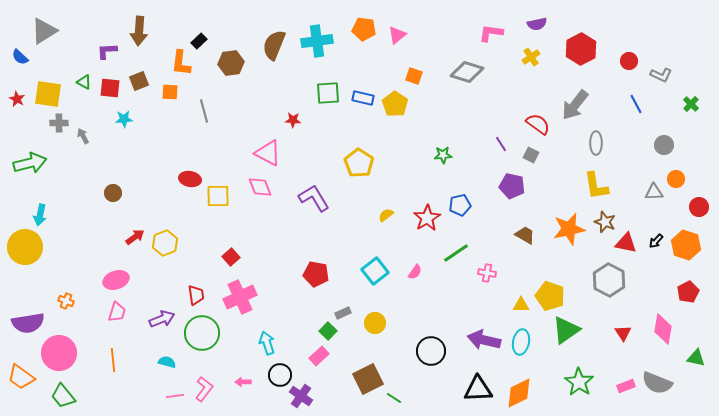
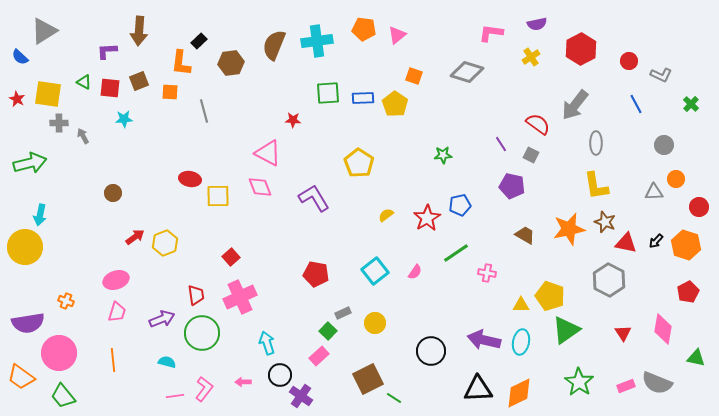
blue rectangle at (363, 98): rotated 15 degrees counterclockwise
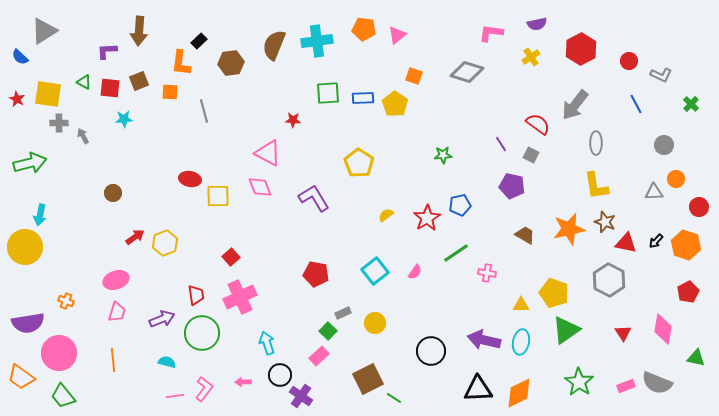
yellow pentagon at (550, 296): moved 4 px right, 3 px up
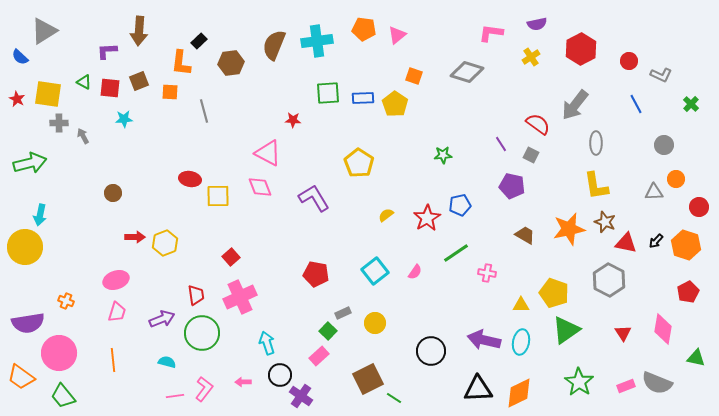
red arrow at (135, 237): rotated 36 degrees clockwise
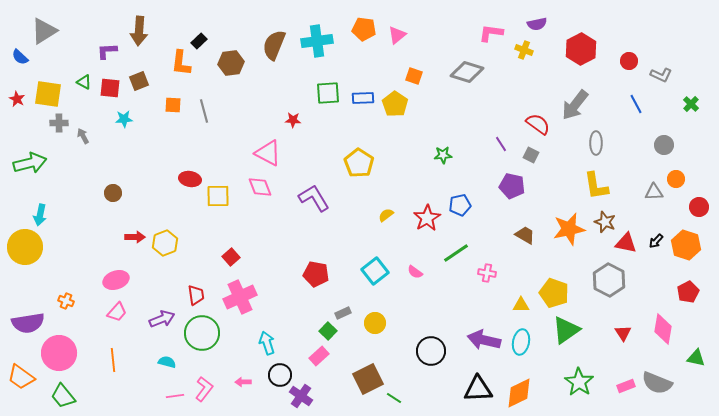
yellow cross at (531, 57): moved 7 px left, 7 px up; rotated 36 degrees counterclockwise
orange square at (170, 92): moved 3 px right, 13 px down
pink semicircle at (415, 272): rotated 91 degrees clockwise
pink trapezoid at (117, 312): rotated 25 degrees clockwise
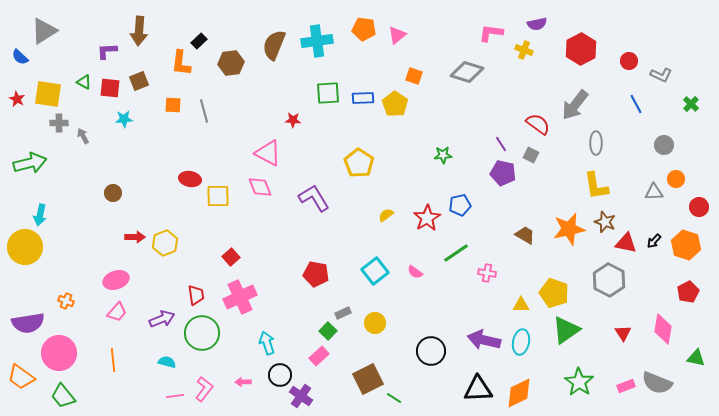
purple pentagon at (512, 186): moved 9 px left, 13 px up
black arrow at (656, 241): moved 2 px left
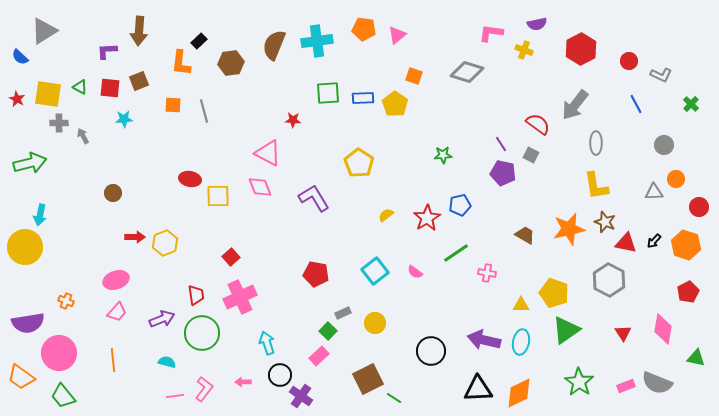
green triangle at (84, 82): moved 4 px left, 5 px down
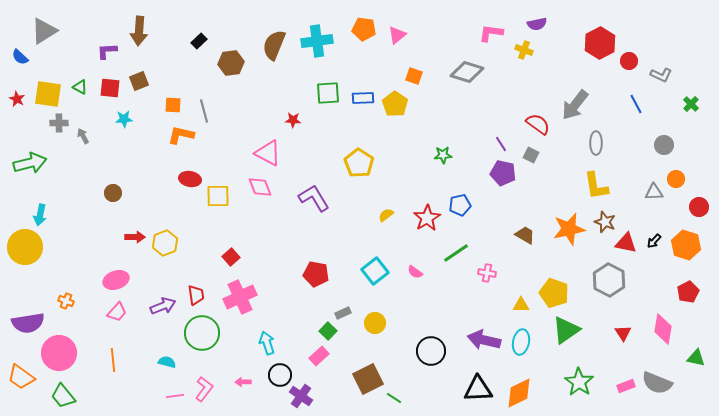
red hexagon at (581, 49): moved 19 px right, 6 px up
orange L-shape at (181, 63): moved 72 px down; rotated 96 degrees clockwise
purple arrow at (162, 319): moved 1 px right, 13 px up
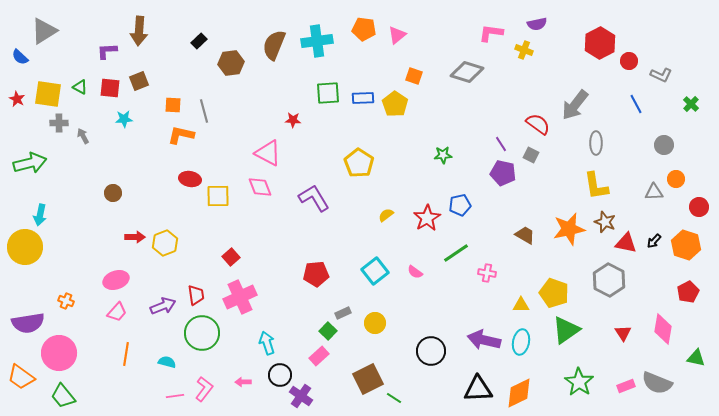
red pentagon at (316, 274): rotated 15 degrees counterclockwise
orange line at (113, 360): moved 13 px right, 6 px up; rotated 15 degrees clockwise
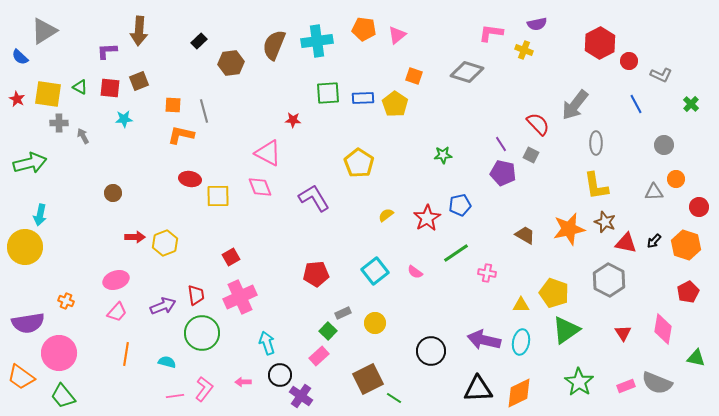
red semicircle at (538, 124): rotated 10 degrees clockwise
red square at (231, 257): rotated 12 degrees clockwise
